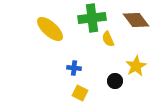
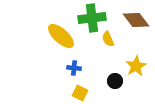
yellow ellipse: moved 11 px right, 7 px down
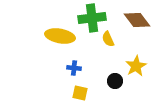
brown diamond: moved 1 px right
yellow ellipse: moved 1 px left; rotated 32 degrees counterclockwise
yellow square: rotated 14 degrees counterclockwise
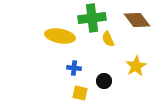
black circle: moved 11 px left
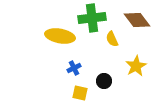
yellow semicircle: moved 4 px right
blue cross: rotated 32 degrees counterclockwise
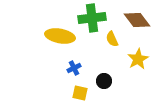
yellow star: moved 2 px right, 7 px up
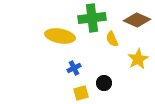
brown diamond: rotated 28 degrees counterclockwise
black circle: moved 2 px down
yellow square: moved 1 px right; rotated 28 degrees counterclockwise
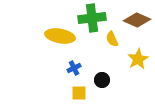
black circle: moved 2 px left, 3 px up
yellow square: moved 2 px left; rotated 14 degrees clockwise
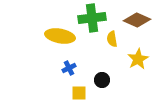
yellow semicircle: rotated 14 degrees clockwise
blue cross: moved 5 px left
